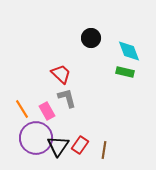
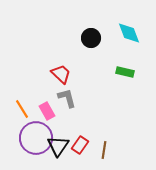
cyan diamond: moved 18 px up
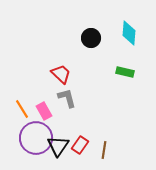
cyan diamond: rotated 25 degrees clockwise
pink rectangle: moved 3 px left
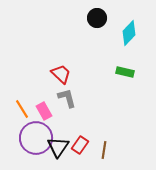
cyan diamond: rotated 40 degrees clockwise
black circle: moved 6 px right, 20 px up
black triangle: moved 1 px down
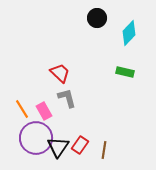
red trapezoid: moved 1 px left, 1 px up
